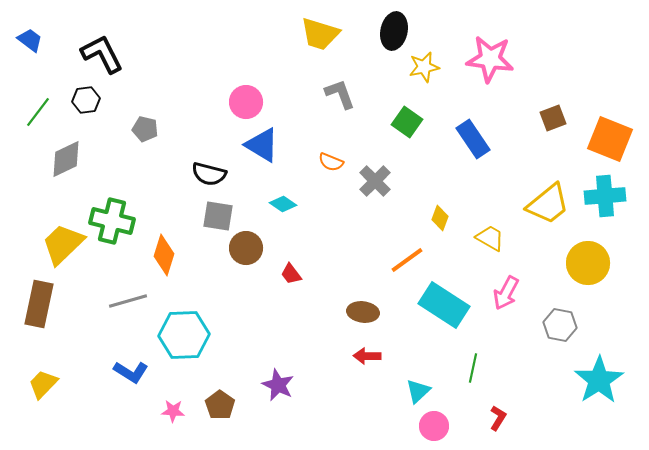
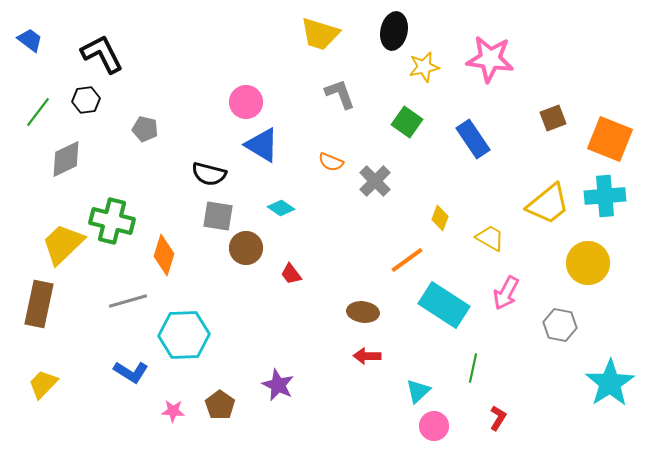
cyan diamond at (283, 204): moved 2 px left, 4 px down
cyan star at (599, 380): moved 11 px right, 3 px down
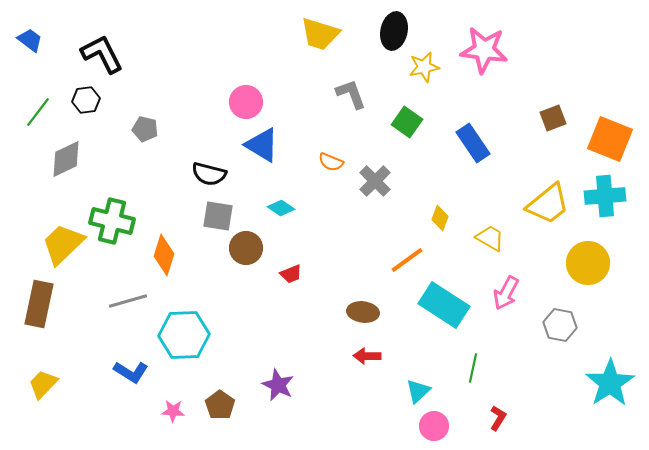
pink star at (490, 59): moved 6 px left, 9 px up
gray L-shape at (340, 94): moved 11 px right
blue rectangle at (473, 139): moved 4 px down
red trapezoid at (291, 274): rotated 75 degrees counterclockwise
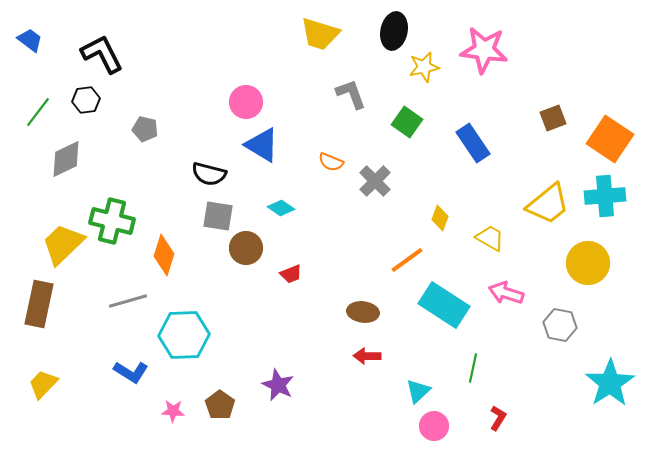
orange square at (610, 139): rotated 12 degrees clockwise
pink arrow at (506, 293): rotated 80 degrees clockwise
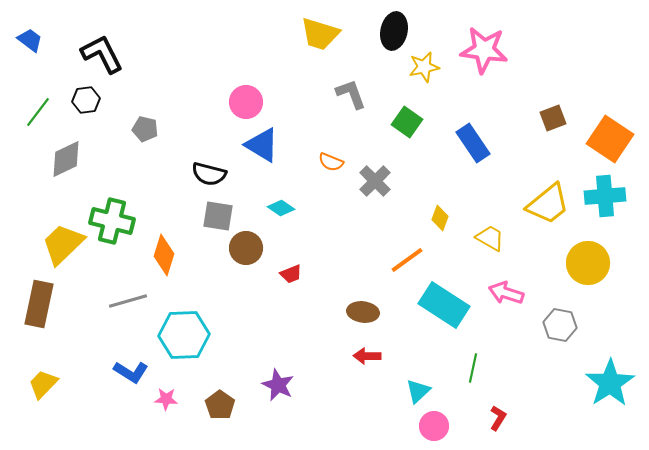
pink star at (173, 411): moved 7 px left, 12 px up
